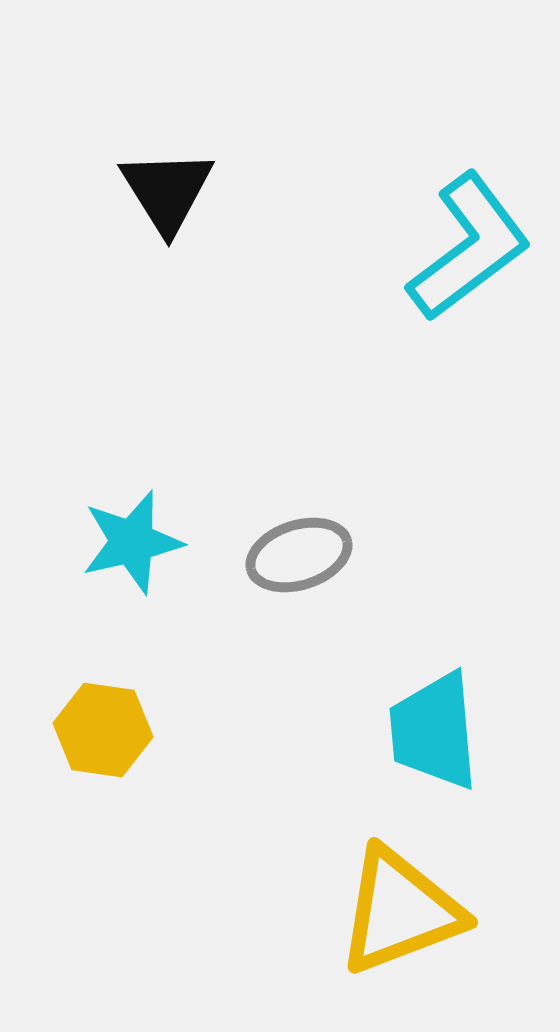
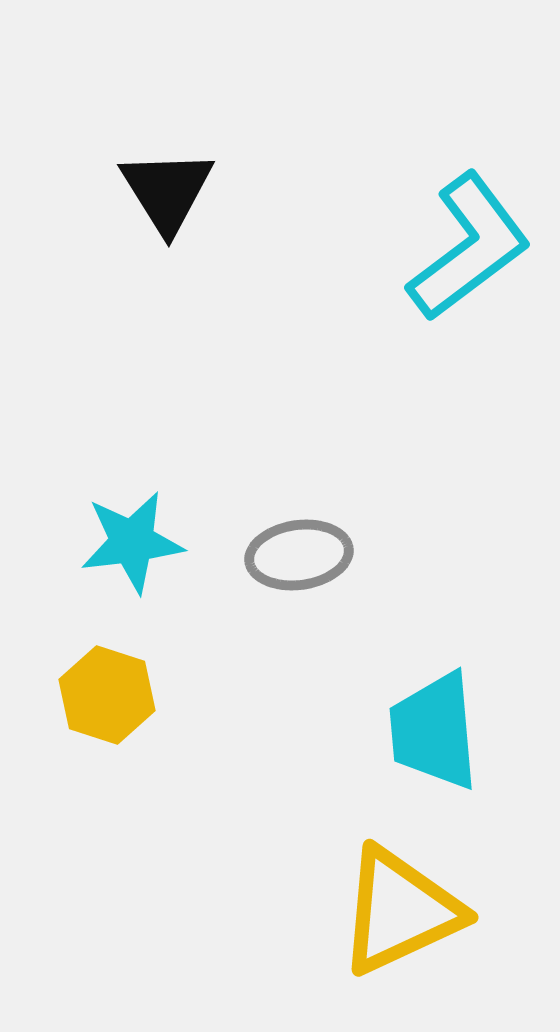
cyan star: rotated 6 degrees clockwise
gray ellipse: rotated 10 degrees clockwise
yellow hexagon: moved 4 px right, 35 px up; rotated 10 degrees clockwise
yellow triangle: rotated 4 degrees counterclockwise
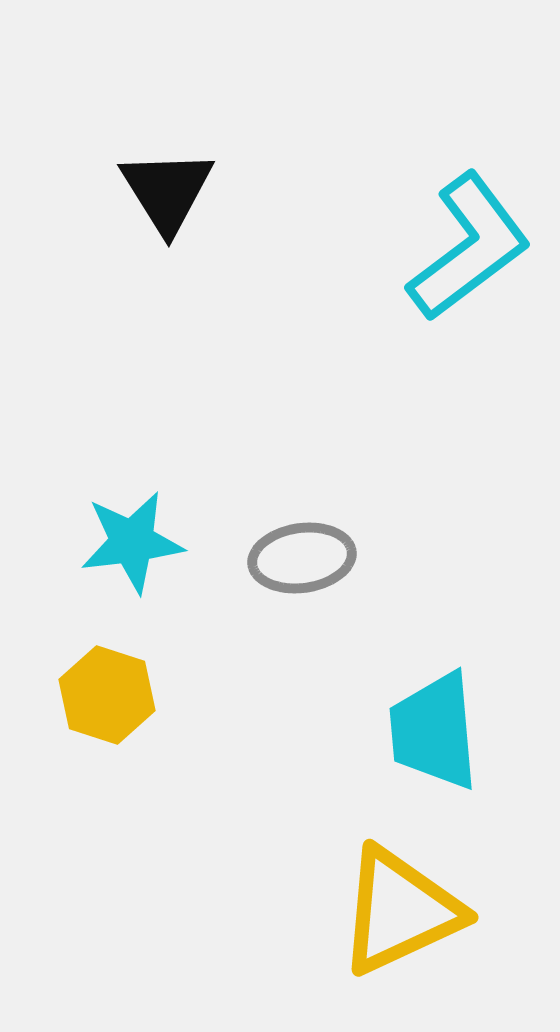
gray ellipse: moved 3 px right, 3 px down
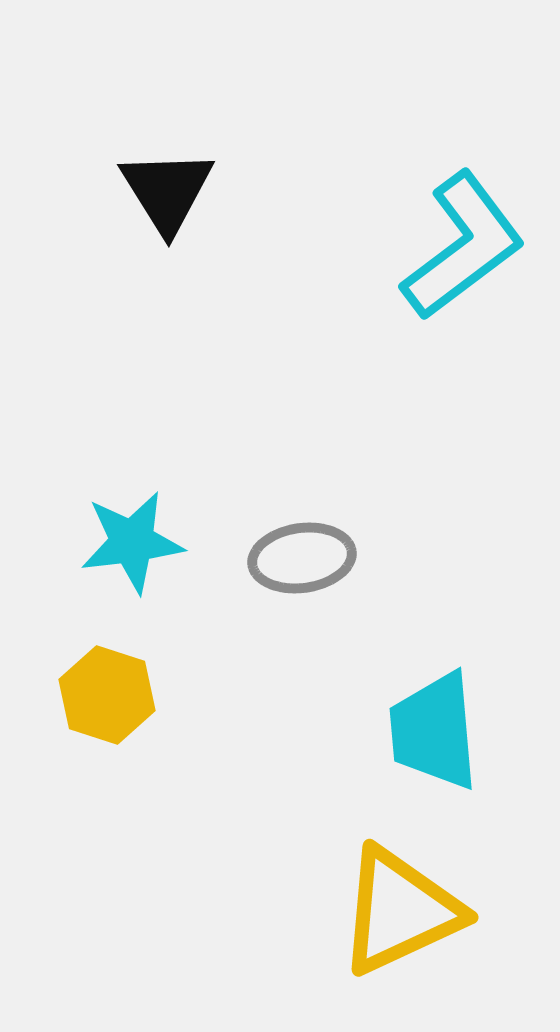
cyan L-shape: moved 6 px left, 1 px up
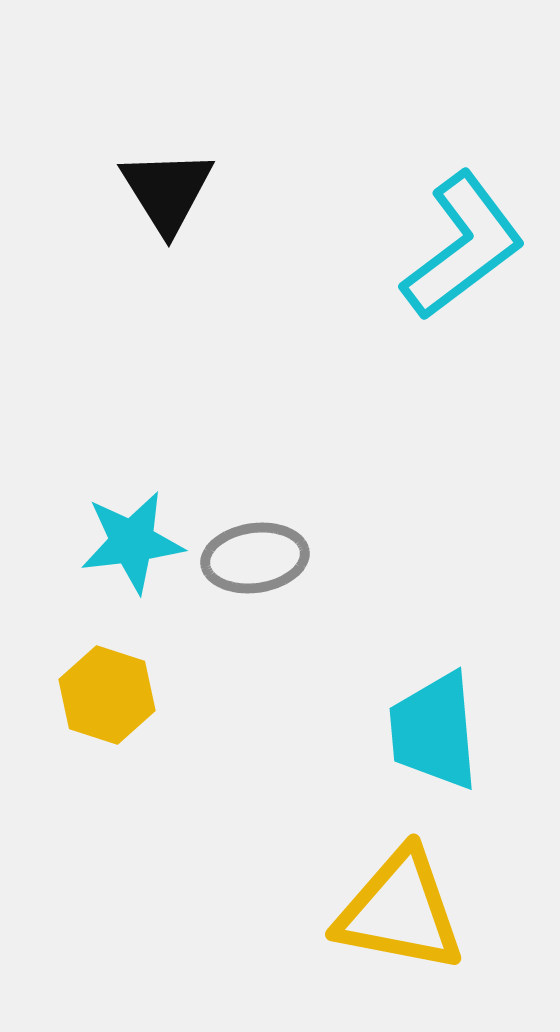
gray ellipse: moved 47 px left
yellow triangle: rotated 36 degrees clockwise
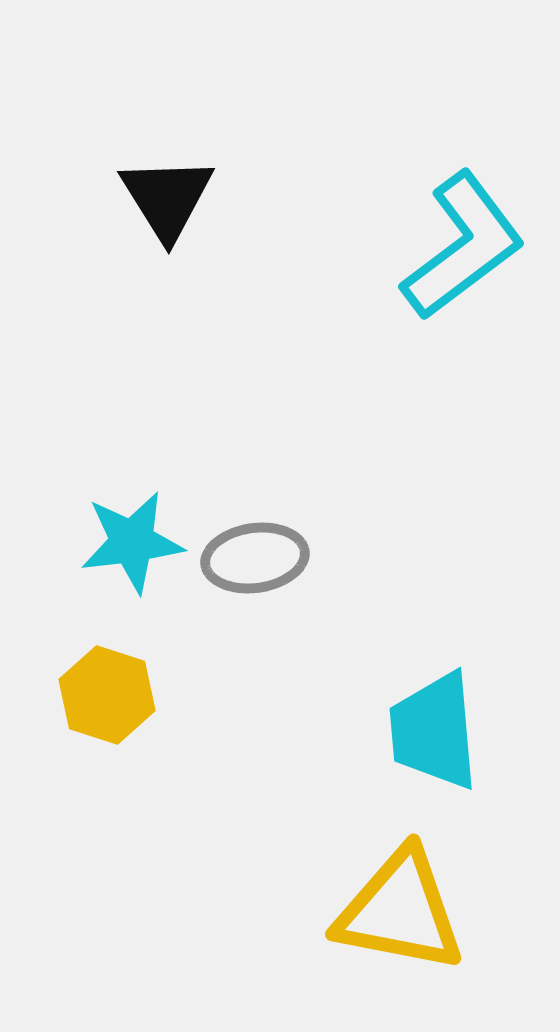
black triangle: moved 7 px down
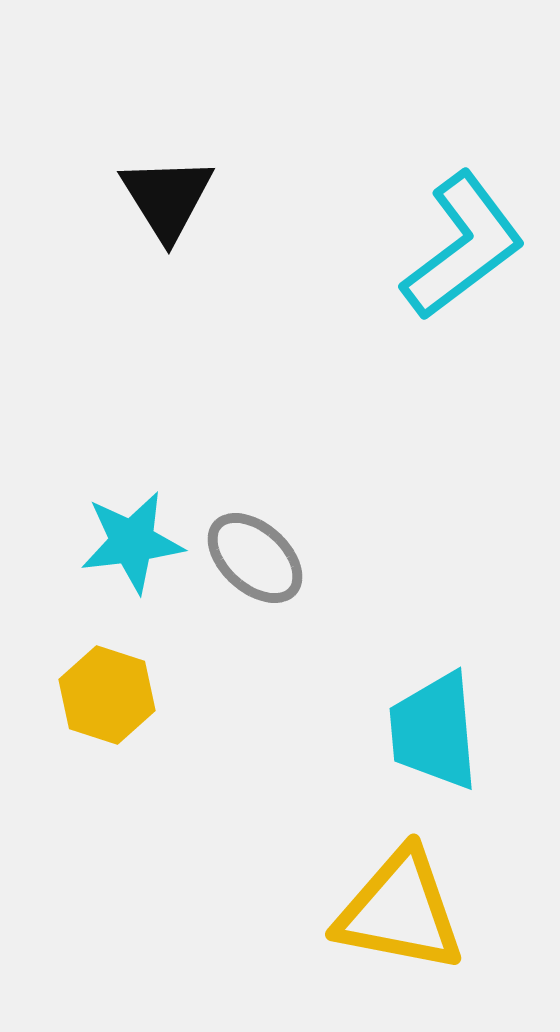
gray ellipse: rotated 50 degrees clockwise
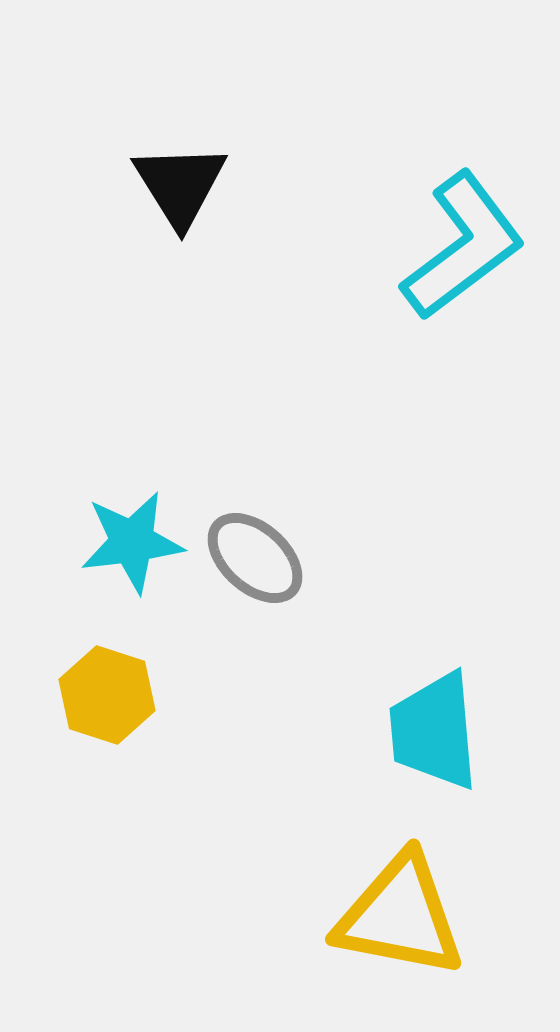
black triangle: moved 13 px right, 13 px up
yellow triangle: moved 5 px down
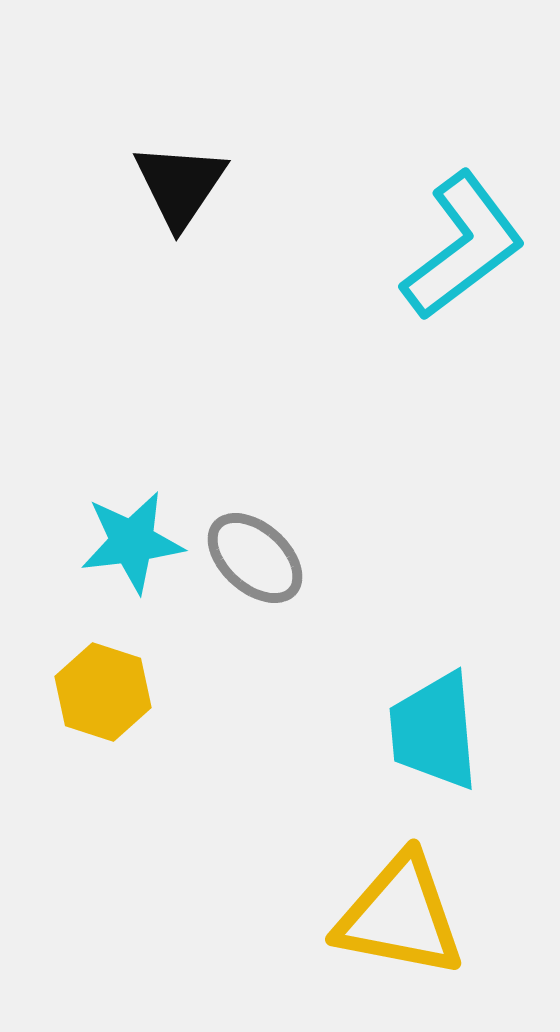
black triangle: rotated 6 degrees clockwise
yellow hexagon: moved 4 px left, 3 px up
